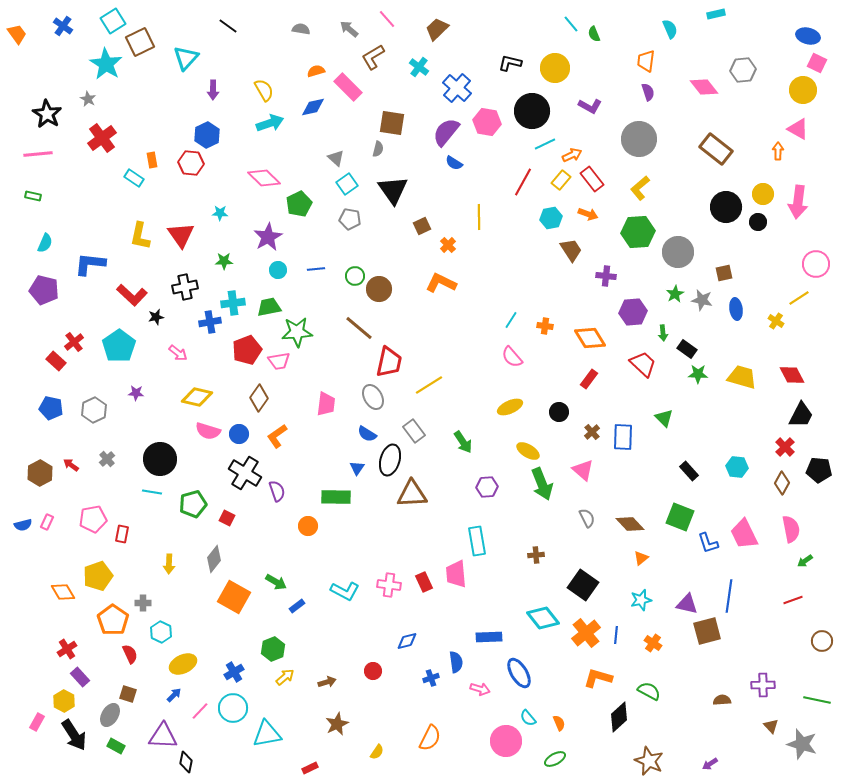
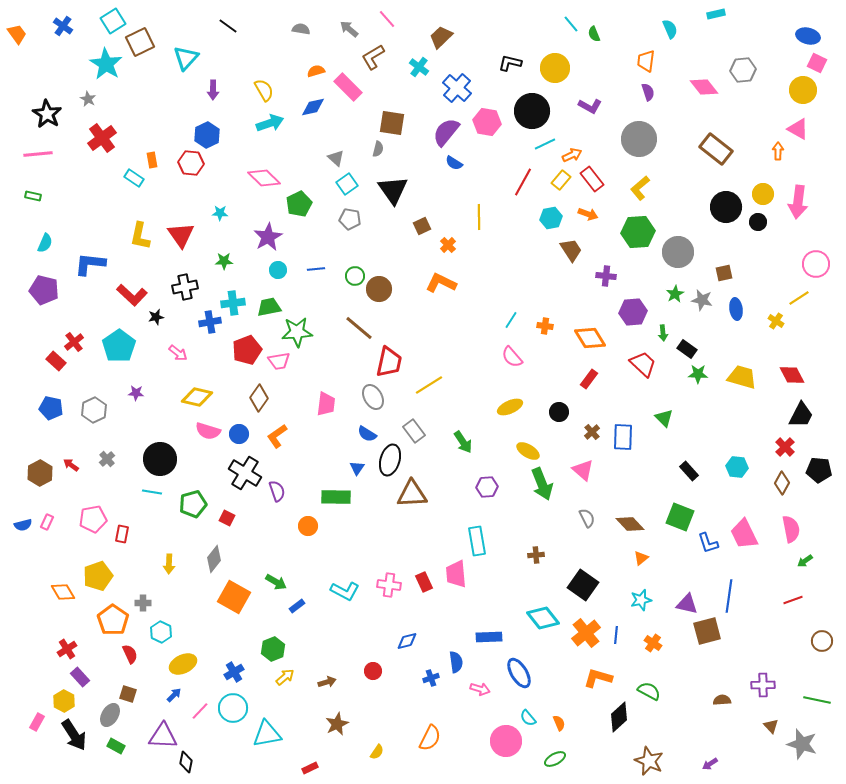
brown trapezoid at (437, 29): moved 4 px right, 8 px down
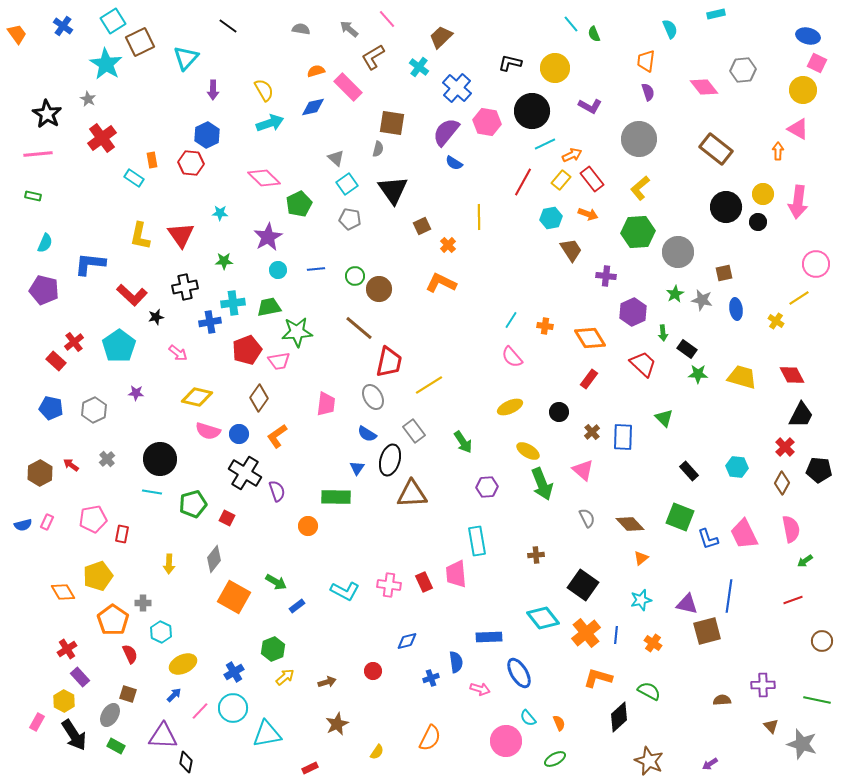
purple hexagon at (633, 312): rotated 20 degrees counterclockwise
blue L-shape at (708, 543): moved 4 px up
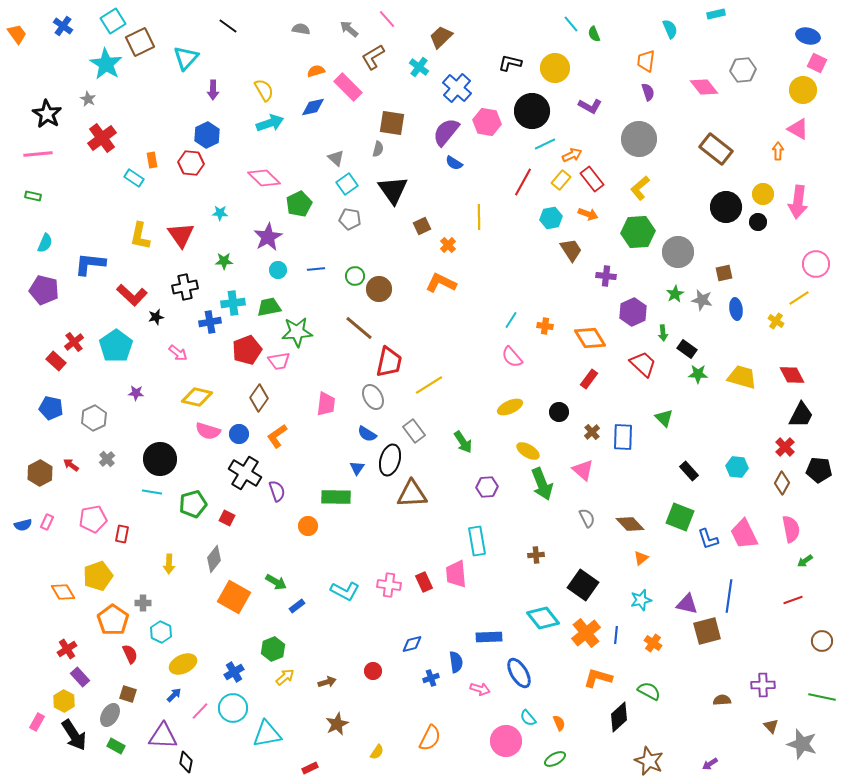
cyan pentagon at (119, 346): moved 3 px left
gray hexagon at (94, 410): moved 8 px down
blue diamond at (407, 641): moved 5 px right, 3 px down
green line at (817, 700): moved 5 px right, 3 px up
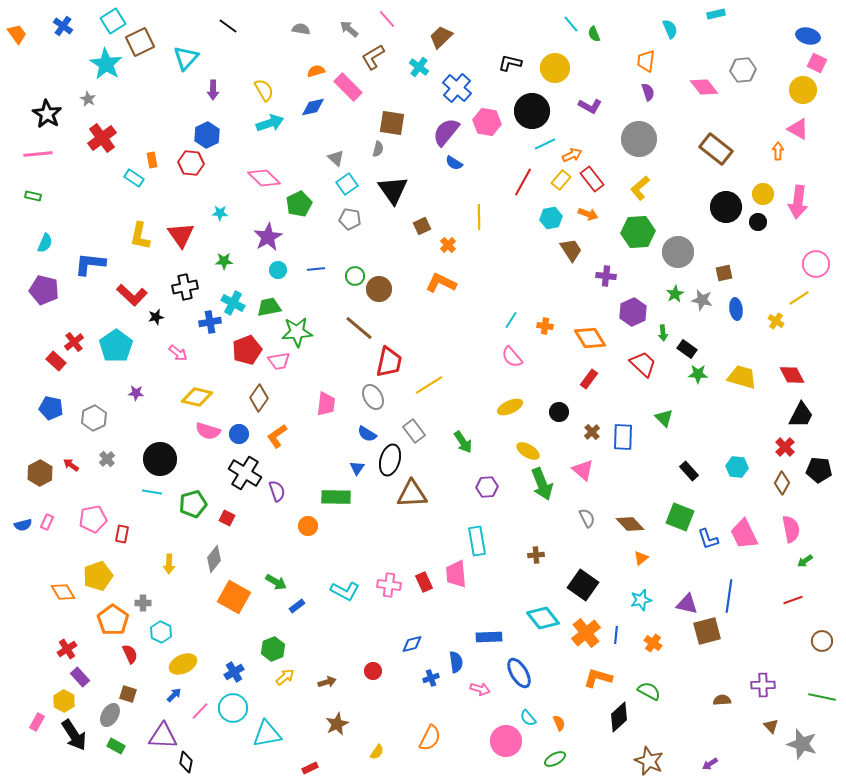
cyan cross at (233, 303): rotated 35 degrees clockwise
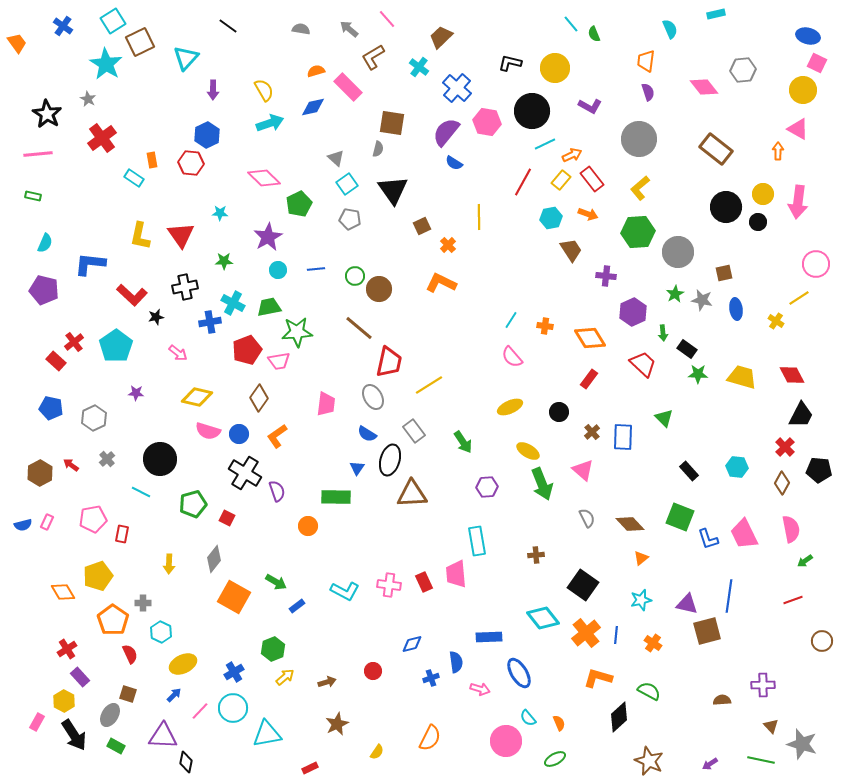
orange trapezoid at (17, 34): moved 9 px down
cyan line at (152, 492): moved 11 px left; rotated 18 degrees clockwise
green line at (822, 697): moved 61 px left, 63 px down
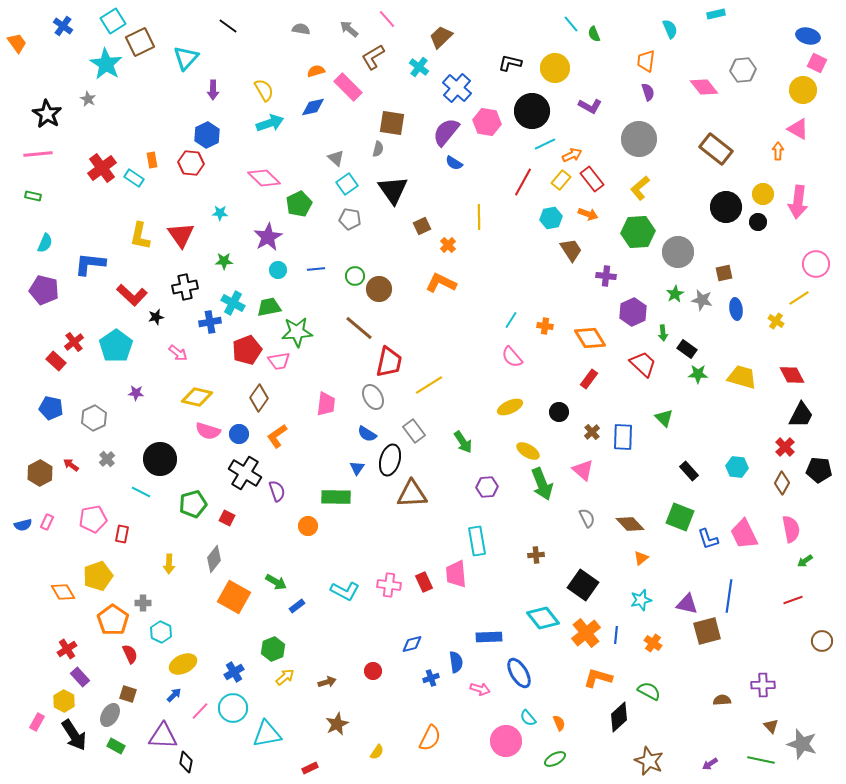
red cross at (102, 138): moved 30 px down
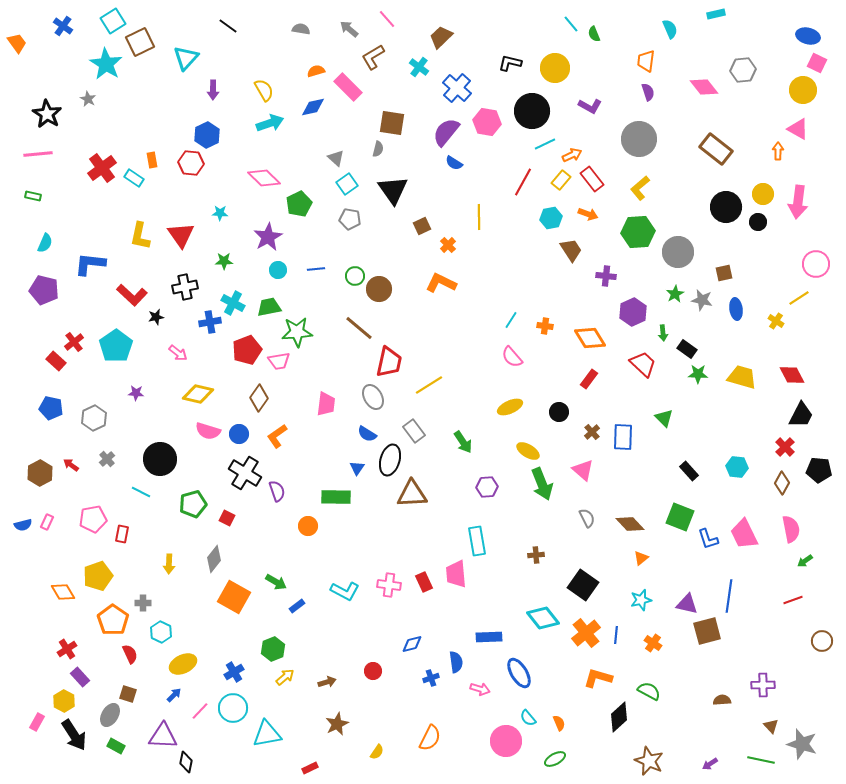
yellow diamond at (197, 397): moved 1 px right, 3 px up
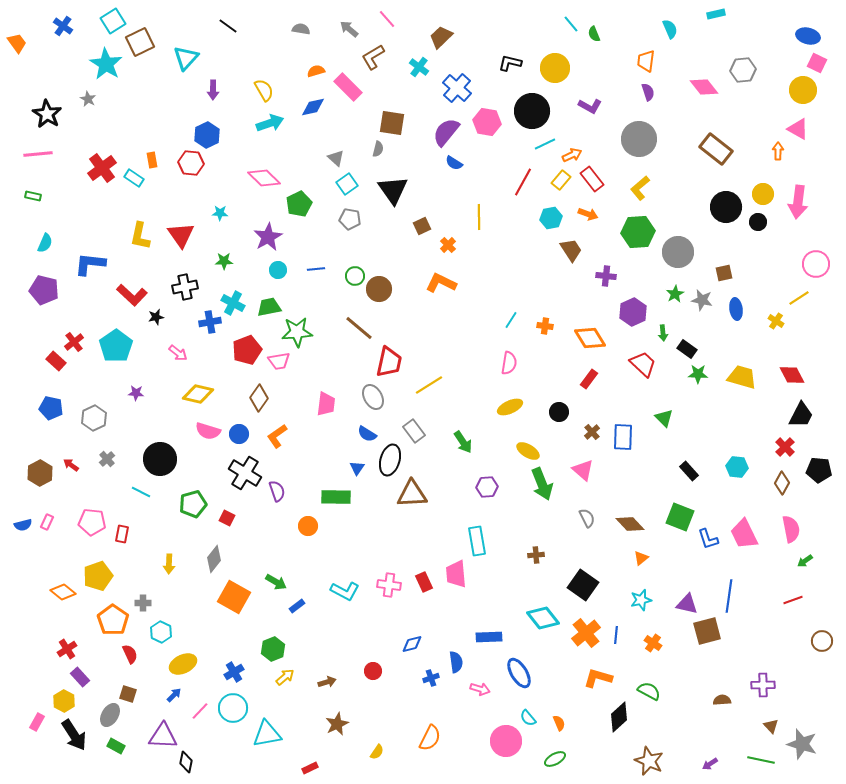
pink semicircle at (512, 357): moved 3 px left, 6 px down; rotated 130 degrees counterclockwise
pink pentagon at (93, 519): moved 1 px left, 3 px down; rotated 16 degrees clockwise
orange diamond at (63, 592): rotated 20 degrees counterclockwise
